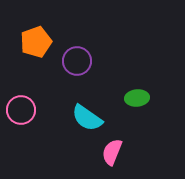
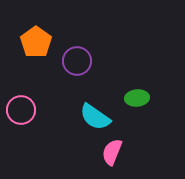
orange pentagon: rotated 16 degrees counterclockwise
cyan semicircle: moved 8 px right, 1 px up
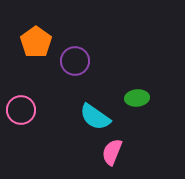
purple circle: moved 2 px left
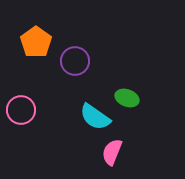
green ellipse: moved 10 px left; rotated 25 degrees clockwise
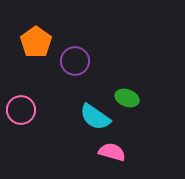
pink semicircle: rotated 84 degrees clockwise
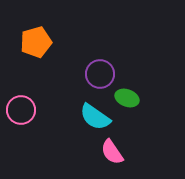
orange pentagon: rotated 20 degrees clockwise
purple circle: moved 25 px right, 13 px down
pink semicircle: rotated 140 degrees counterclockwise
